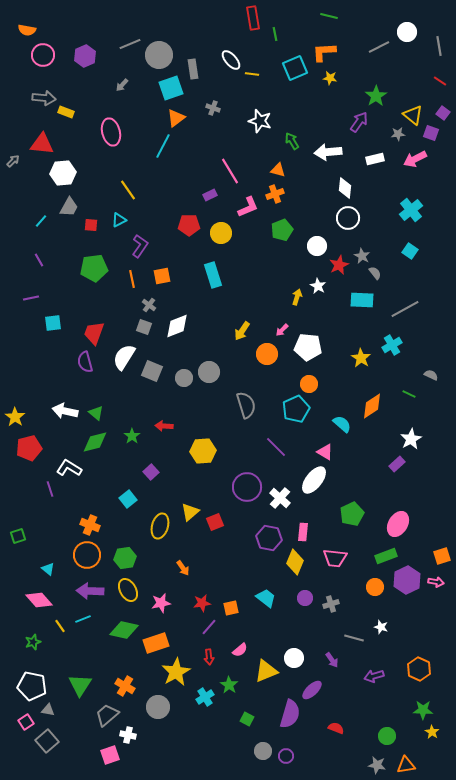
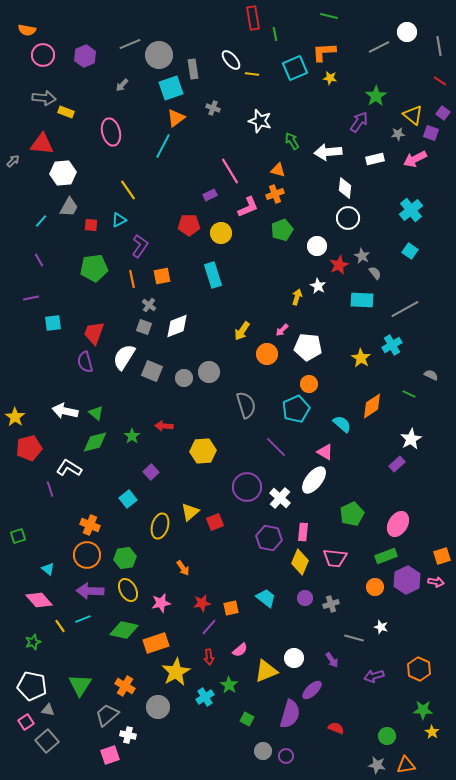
yellow diamond at (295, 562): moved 5 px right
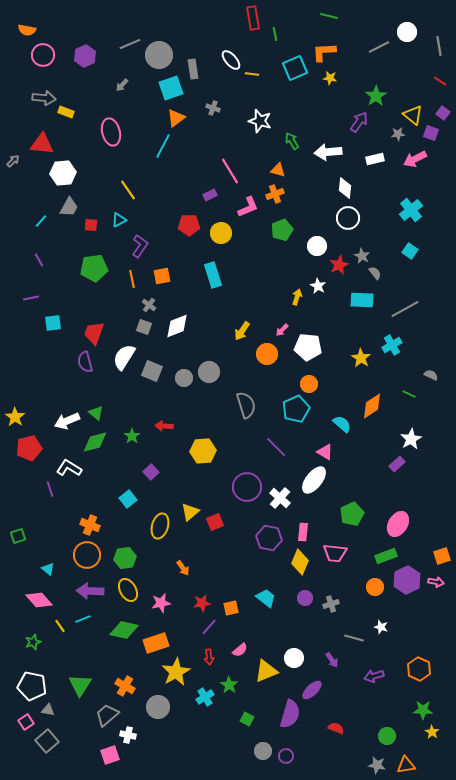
white arrow at (65, 411): moved 2 px right, 10 px down; rotated 35 degrees counterclockwise
pink trapezoid at (335, 558): moved 5 px up
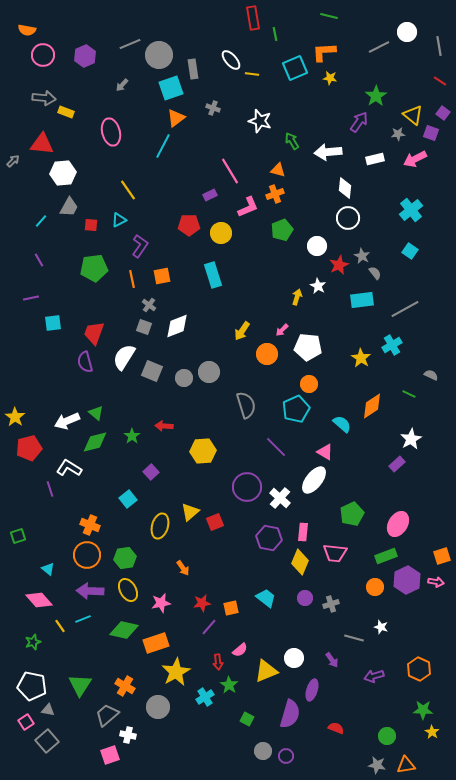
cyan rectangle at (362, 300): rotated 10 degrees counterclockwise
red arrow at (209, 657): moved 9 px right, 5 px down
purple ellipse at (312, 690): rotated 30 degrees counterclockwise
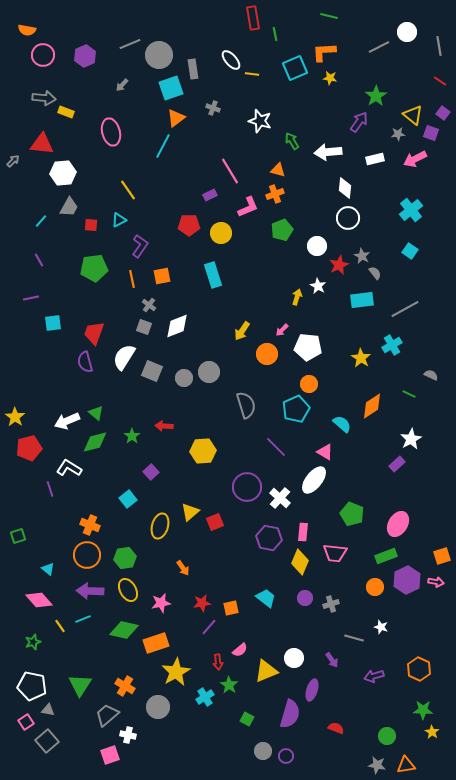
green pentagon at (352, 514): rotated 25 degrees counterclockwise
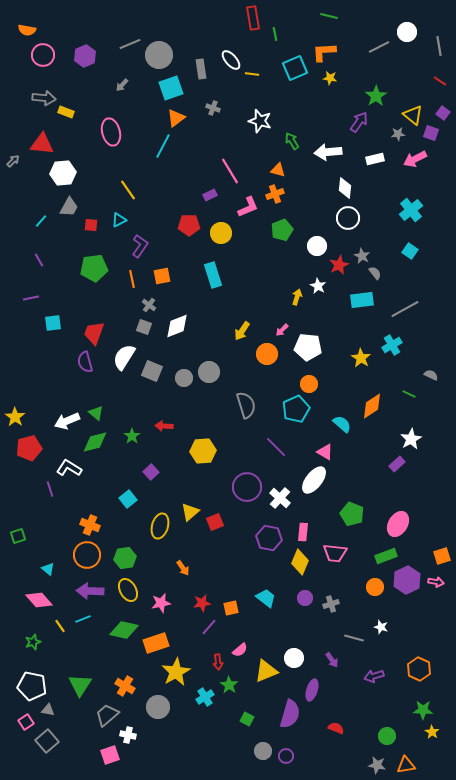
gray rectangle at (193, 69): moved 8 px right
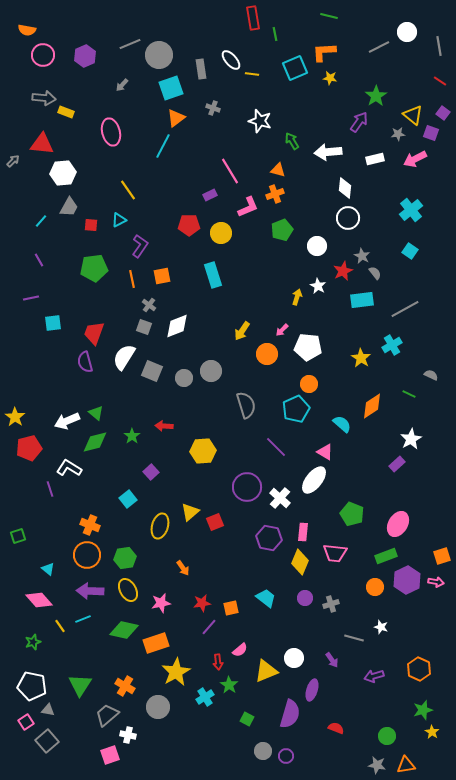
red star at (339, 265): moved 4 px right, 6 px down
gray circle at (209, 372): moved 2 px right, 1 px up
green star at (423, 710): rotated 18 degrees counterclockwise
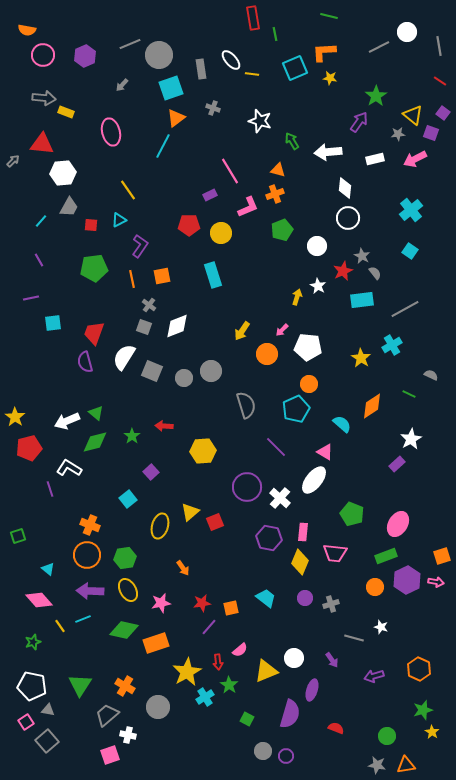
yellow star at (176, 672): moved 11 px right
